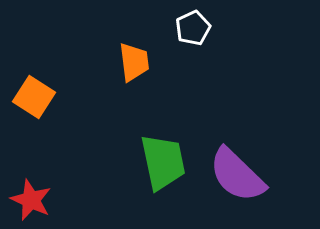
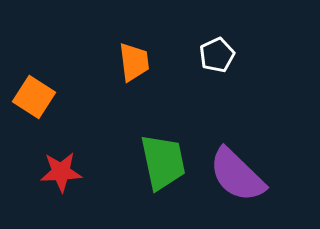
white pentagon: moved 24 px right, 27 px down
red star: moved 30 px right, 28 px up; rotated 27 degrees counterclockwise
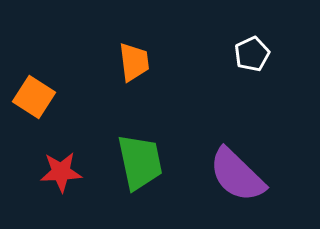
white pentagon: moved 35 px right, 1 px up
green trapezoid: moved 23 px left
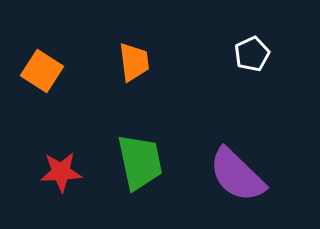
orange square: moved 8 px right, 26 px up
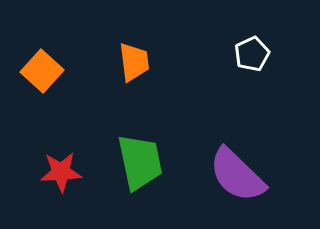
orange square: rotated 9 degrees clockwise
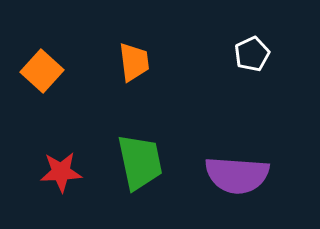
purple semicircle: rotated 40 degrees counterclockwise
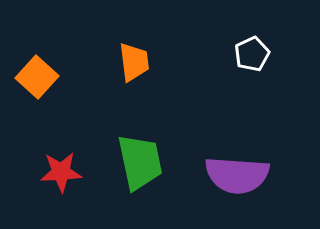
orange square: moved 5 px left, 6 px down
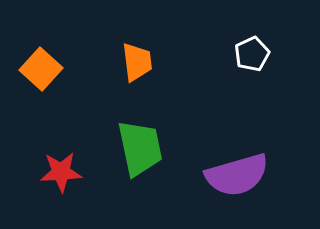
orange trapezoid: moved 3 px right
orange square: moved 4 px right, 8 px up
green trapezoid: moved 14 px up
purple semicircle: rotated 20 degrees counterclockwise
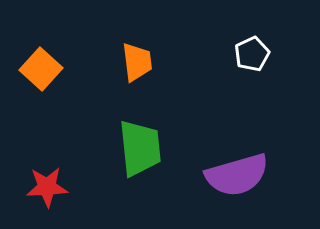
green trapezoid: rotated 6 degrees clockwise
red star: moved 14 px left, 15 px down
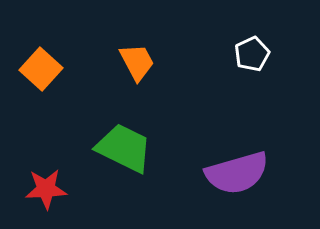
orange trapezoid: rotated 21 degrees counterclockwise
green trapezoid: moved 16 px left; rotated 58 degrees counterclockwise
purple semicircle: moved 2 px up
red star: moved 1 px left, 2 px down
